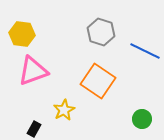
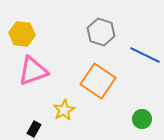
blue line: moved 4 px down
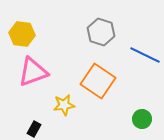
pink triangle: moved 1 px down
yellow star: moved 5 px up; rotated 20 degrees clockwise
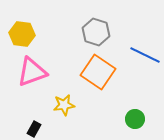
gray hexagon: moved 5 px left
pink triangle: moved 1 px left
orange square: moved 9 px up
green circle: moved 7 px left
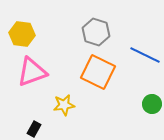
orange square: rotated 8 degrees counterclockwise
green circle: moved 17 px right, 15 px up
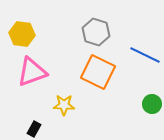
yellow star: rotated 10 degrees clockwise
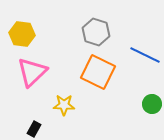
pink triangle: rotated 24 degrees counterclockwise
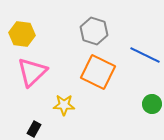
gray hexagon: moved 2 px left, 1 px up
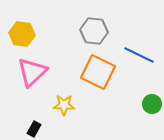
gray hexagon: rotated 12 degrees counterclockwise
blue line: moved 6 px left
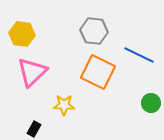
green circle: moved 1 px left, 1 px up
